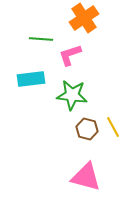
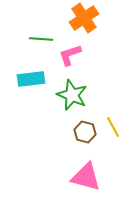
green star: rotated 16 degrees clockwise
brown hexagon: moved 2 px left, 3 px down
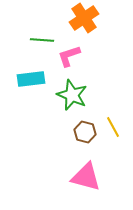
green line: moved 1 px right, 1 px down
pink L-shape: moved 1 px left, 1 px down
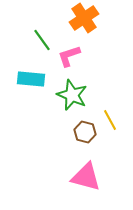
green line: rotated 50 degrees clockwise
cyan rectangle: rotated 12 degrees clockwise
yellow line: moved 3 px left, 7 px up
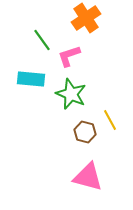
orange cross: moved 2 px right
green star: moved 1 px left, 1 px up
pink triangle: moved 2 px right
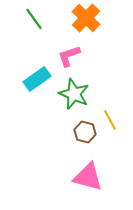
orange cross: rotated 12 degrees counterclockwise
green line: moved 8 px left, 21 px up
cyan rectangle: moved 6 px right; rotated 40 degrees counterclockwise
green star: moved 3 px right
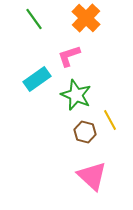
green star: moved 2 px right, 1 px down
pink triangle: moved 4 px right, 1 px up; rotated 28 degrees clockwise
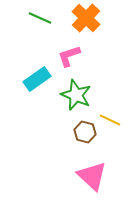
green line: moved 6 px right, 1 px up; rotated 30 degrees counterclockwise
yellow line: rotated 35 degrees counterclockwise
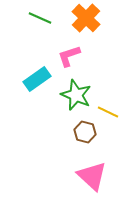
yellow line: moved 2 px left, 8 px up
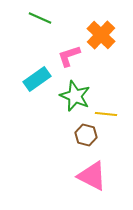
orange cross: moved 15 px right, 17 px down
green star: moved 1 px left, 1 px down
yellow line: moved 2 px left, 2 px down; rotated 20 degrees counterclockwise
brown hexagon: moved 1 px right, 3 px down
pink triangle: rotated 16 degrees counterclockwise
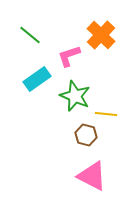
green line: moved 10 px left, 17 px down; rotated 15 degrees clockwise
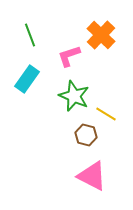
green line: rotated 30 degrees clockwise
cyan rectangle: moved 10 px left; rotated 20 degrees counterclockwise
green star: moved 1 px left
yellow line: rotated 25 degrees clockwise
